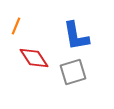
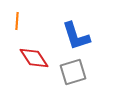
orange line: moved 1 px right, 5 px up; rotated 18 degrees counterclockwise
blue L-shape: rotated 8 degrees counterclockwise
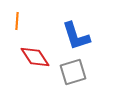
red diamond: moved 1 px right, 1 px up
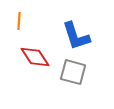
orange line: moved 2 px right
gray square: rotated 32 degrees clockwise
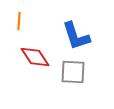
gray square: rotated 12 degrees counterclockwise
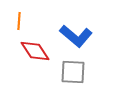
blue L-shape: rotated 32 degrees counterclockwise
red diamond: moved 6 px up
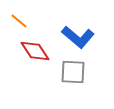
orange line: rotated 54 degrees counterclockwise
blue L-shape: moved 2 px right, 1 px down
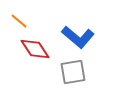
red diamond: moved 2 px up
gray square: rotated 12 degrees counterclockwise
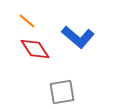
orange line: moved 8 px right
gray square: moved 11 px left, 20 px down
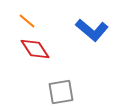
blue L-shape: moved 14 px right, 7 px up
gray square: moved 1 px left
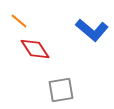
orange line: moved 8 px left
gray square: moved 2 px up
